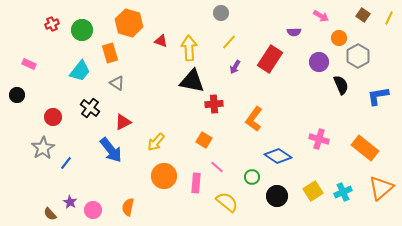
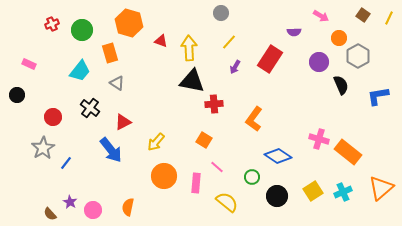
orange rectangle at (365, 148): moved 17 px left, 4 px down
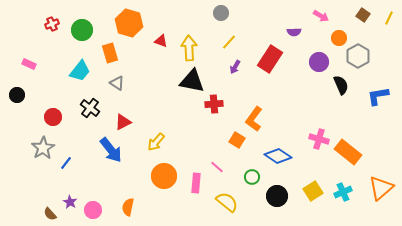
orange square at (204, 140): moved 33 px right
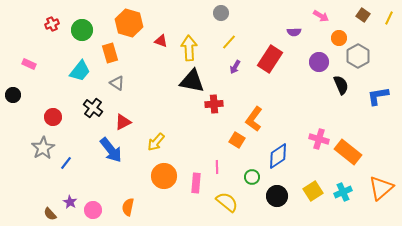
black circle at (17, 95): moved 4 px left
black cross at (90, 108): moved 3 px right
blue diamond at (278, 156): rotated 68 degrees counterclockwise
pink line at (217, 167): rotated 48 degrees clockwise
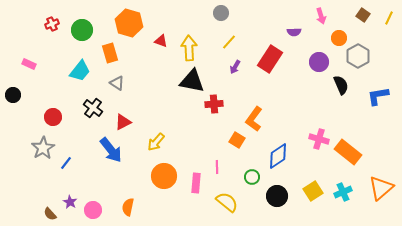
pink arrow at (321, 16): rotated 42 degrees clockwise
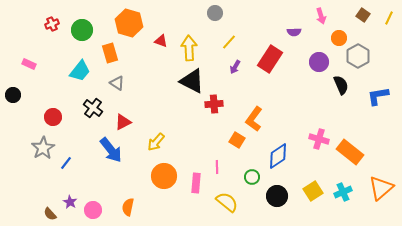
gray circle at (221, 13): moved 6 px left
black triangle at (192, 81): rotated 16 degrees clockwise
orange rectangle at (348, 152): moved 2 px right
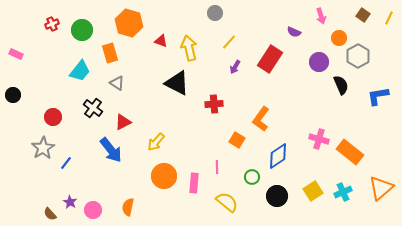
purple semicircle at (294, 32): rotated 24 degrees clockwise
yellow arrow at (189, 48): rotated 10 degrees counterclockwise
pink rectangle at (29, 64): moved 13 px left, 10 px up
black triangle at (192, 81): moved 15 px left, 2 px down
orange L-shape at (254, 119): moved 7 px right
pink rectangle at (196, 183): moved 2 px left
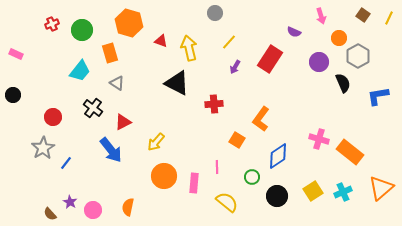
black semicircle at (341, 85): moved 2 px right, 2 px up
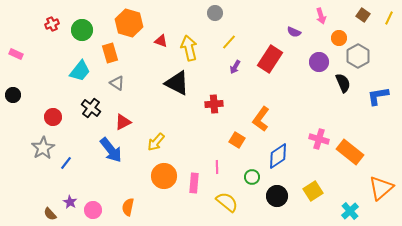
black cross at (93, 108): moved 2 px left
cyan cross at (343, 192): moved 7 px right, 19 px down; rotated 18 degrees counterclockwise
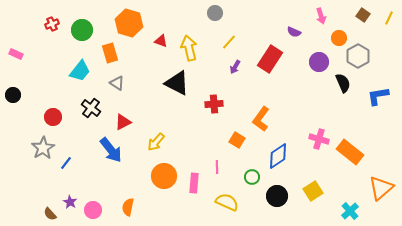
yellow semicircle at (227, 202): rotated 15 degrees counterclockwise
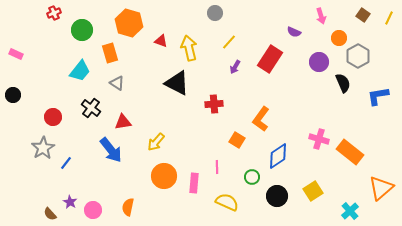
red cross at (52, 24): moved 2 px right, 11 px up
red triangle at (123, 122): rotated 18 degrees clockwise
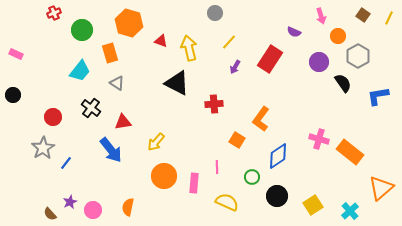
orange circle at (339, 38): moved 1 px left, 2 px up
black semicircle at (343, 83): rotated 12 degrees counterclockwise
yellow square at (313, 191): moved 14 px down
purple star at (70, 202): rotated 16 degrees clockwise
